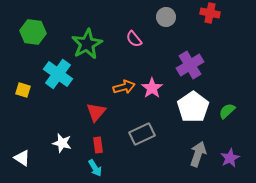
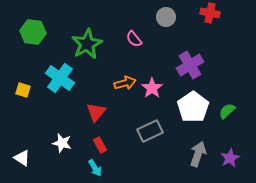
cyan cross: moved 2 px right, 4 px down
orange arrow: moved 1 px right, 4 px up
gray rectangle: moved 8 px right, 3 px up
red rectangle: moved 2 px right; rotated 21 degrees counterclockwise
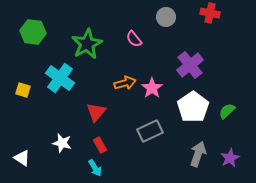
purple cross: rotated 8 degrees counterclockwise
